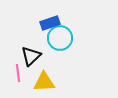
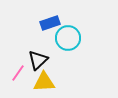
cyan circle: moved 8 px right
black triangle: moved 7 px right, 4 px down
pink line: rotated 42 degrees clockwise
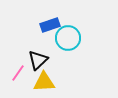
blue rectangle: moved 2 px down
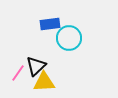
blue rectangle: moved 1 px up; rotated 12 degrees clockwise
cyan circle: moved 1 px right
black triangle: moved 2 px left, 6 px down
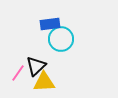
cyan circle: moved 8 px left, 1 px down
